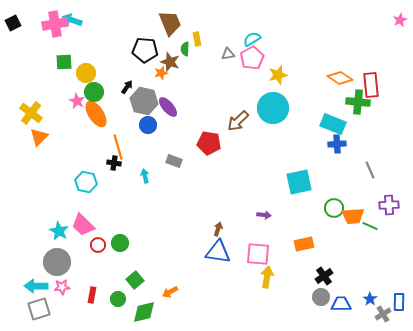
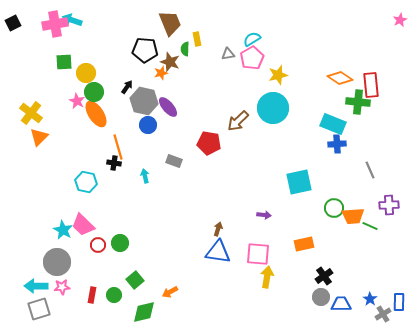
cyan star at (59, 231): moved 4 px right, 1 px up
green circle at (118, 299): moved 4 px left, 4 px up
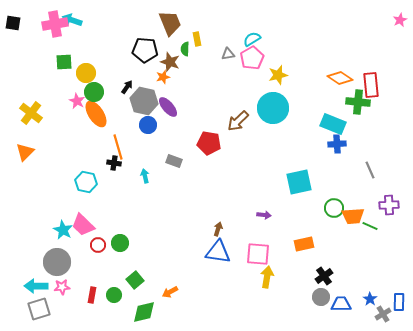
black square at (13, 23): rotated 35 degrees clockwise
orange star at (161, 73): moved 2 px right, 4 px down
orange triangle at (39, 137): moved 14 px left, 15 px down
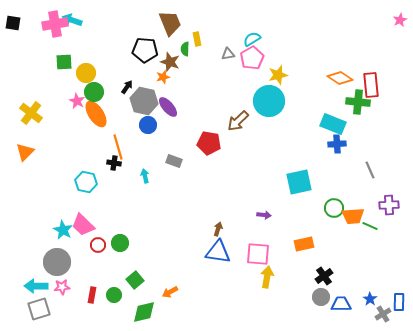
cyan circle at (273, 108): moved 4 px left, 7 px up
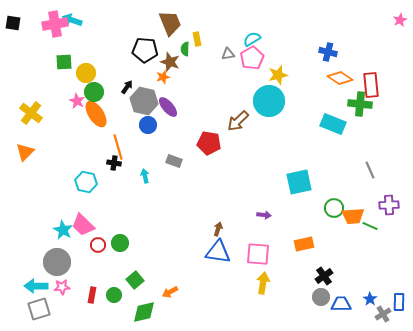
green cross at (358, 102): moved 2 px right, 2 px down
blue cross at (337, 144): moved 9 px left, 92 px up; rotated 18 degrees clockwise
yellow arrow at (267, 277): moved 4 px left, 6 px down
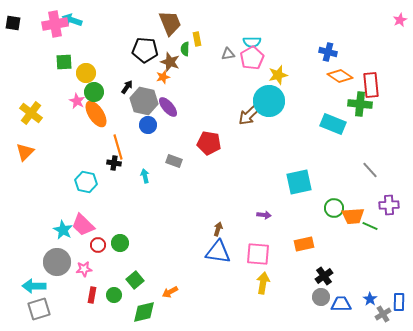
cyan semicircle at (252, 39): moved 3 px down; rotated 150 degrees counterclockwise
orange diamond at (340, 78): moved 2 px up
brown arrow at (238, 121): moved 11 px right, 6 px up
gray line at (370, 170): rotated 18 degrees counterclockwise
cyan arrow at (36, 286): moved 2 px left
pink star at (62, 287): moved 22 px right, 18 px up
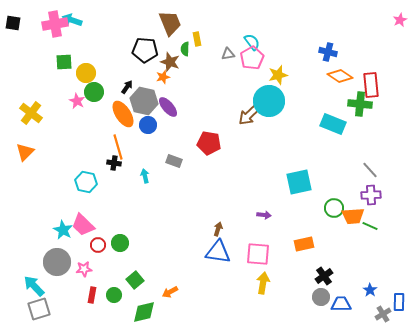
cyan semicircle at (252, 42): rotated 126 degrees counterclockwise
orange ellipse at (96, 114): moved 27 px right
purple cross at (389, 205): moved 18 px left, 10 px up
cyan arrow at (34, 286): rotated 45 degrees clockwise
blue star at (370, 299): moved 9 px up
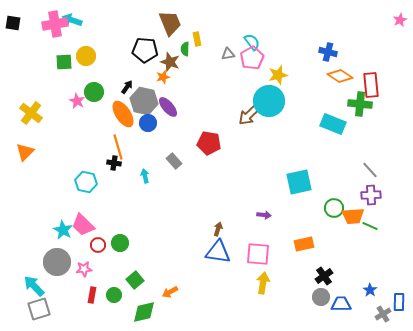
yellow circle at (86, 73): moved 17 px up
blue circle at (148, 125): moved 2 px up
gray rectangle at (174, 161): rotated 28 degrees clockwise
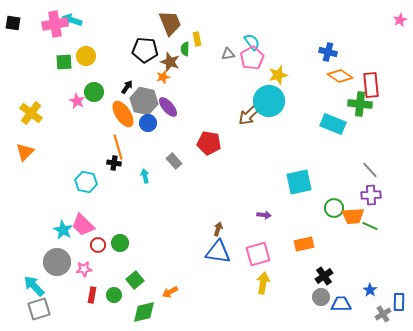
pink square at (258, 254): rotated 20 degrees counterclockwise
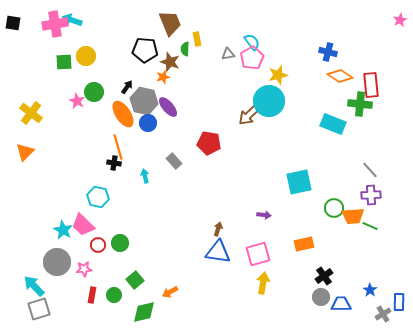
cyan hexagon at (86, 182): moved 12 px right, 15 px down
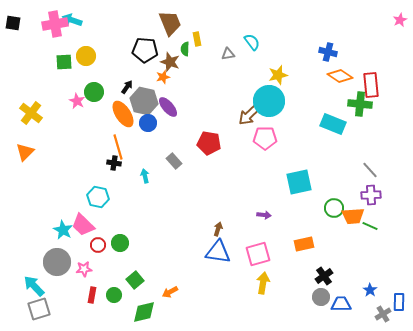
pink pentagon at (252, 58): moved 13 px right, 80 px down; rotated 30 degrees clockwise
